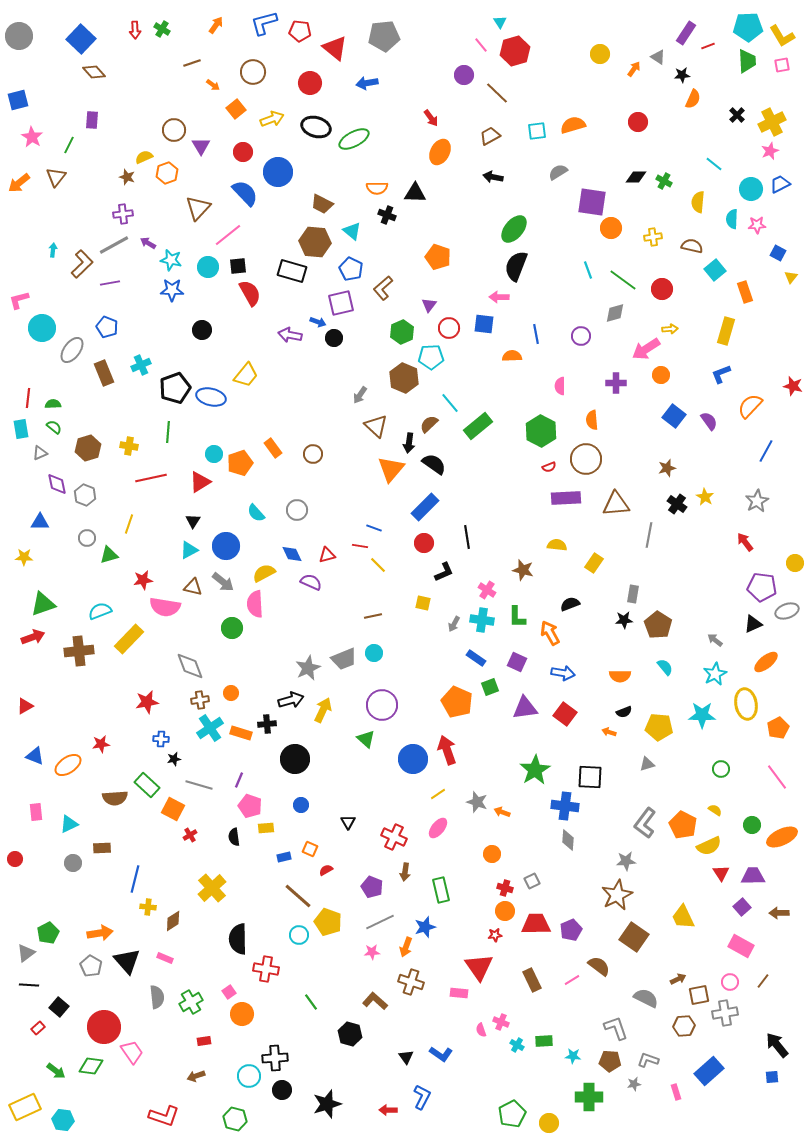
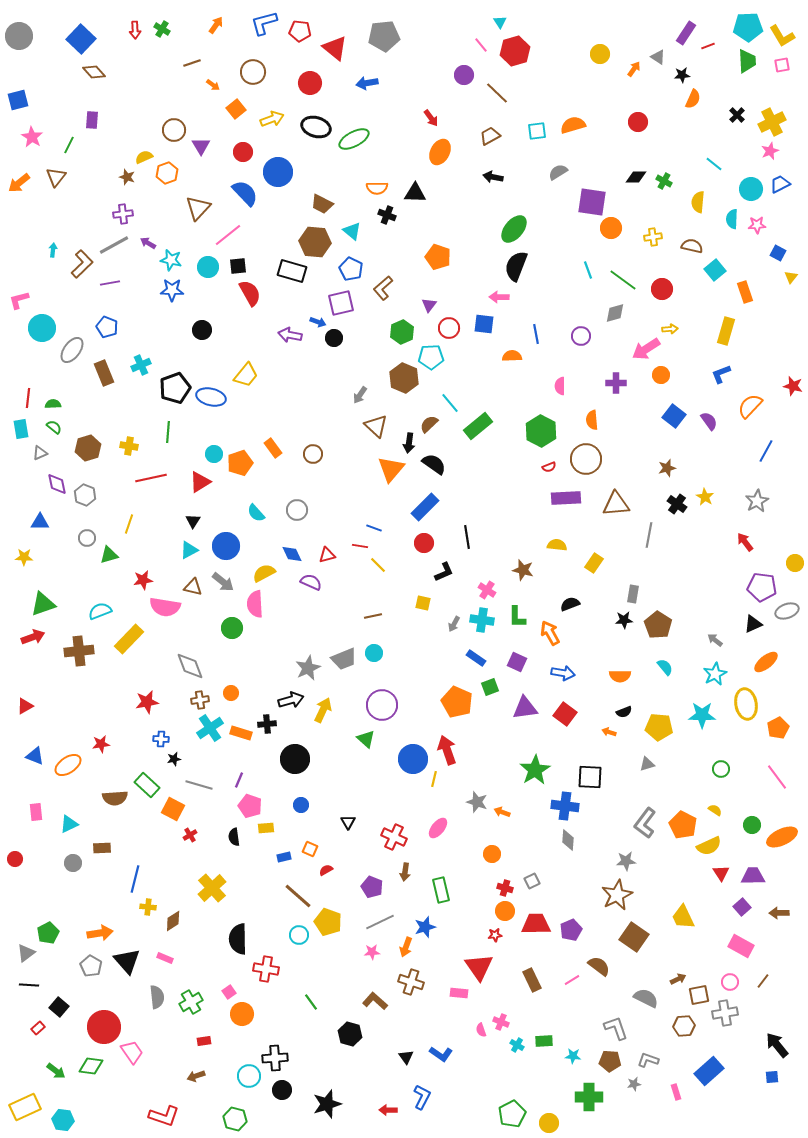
yellow line at (438, 794): moved 4 px left, 15 px up; rotated 42 degrees counterclockwise
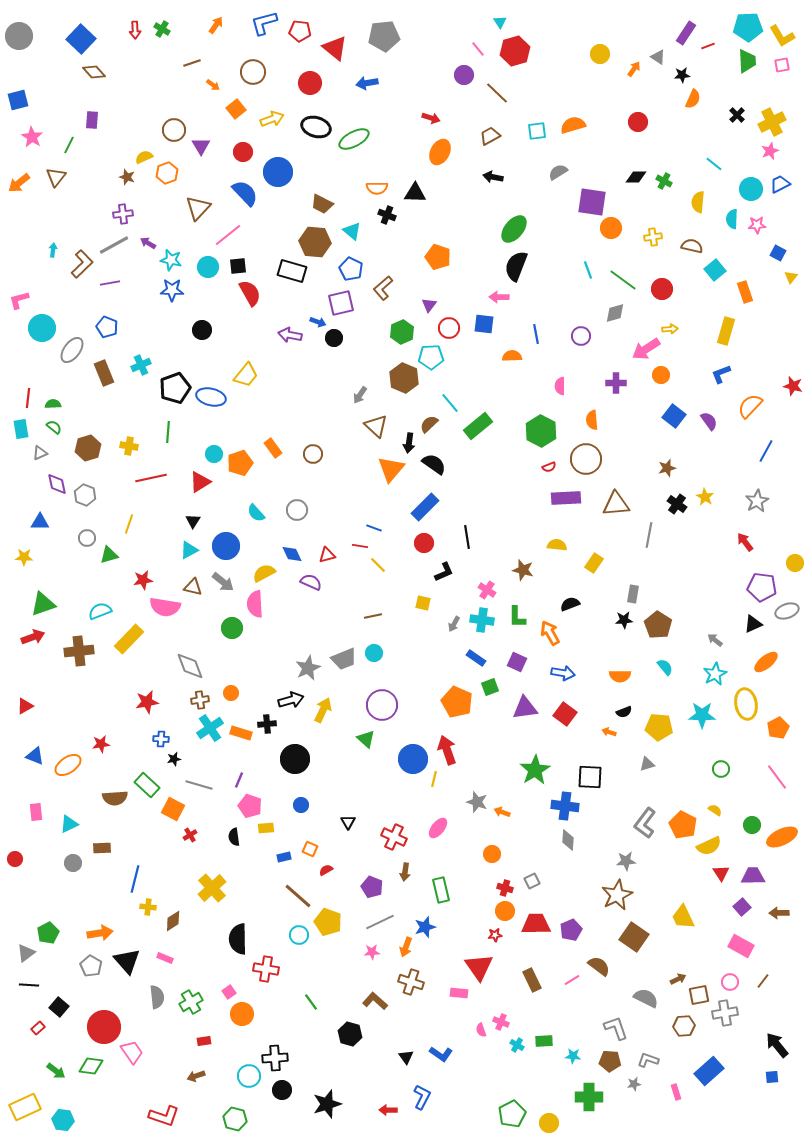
pink line at (481, 45): moved 3 px left, 4 px down
red arrow at (431, 118): rotated 36 degrees counterclockwise
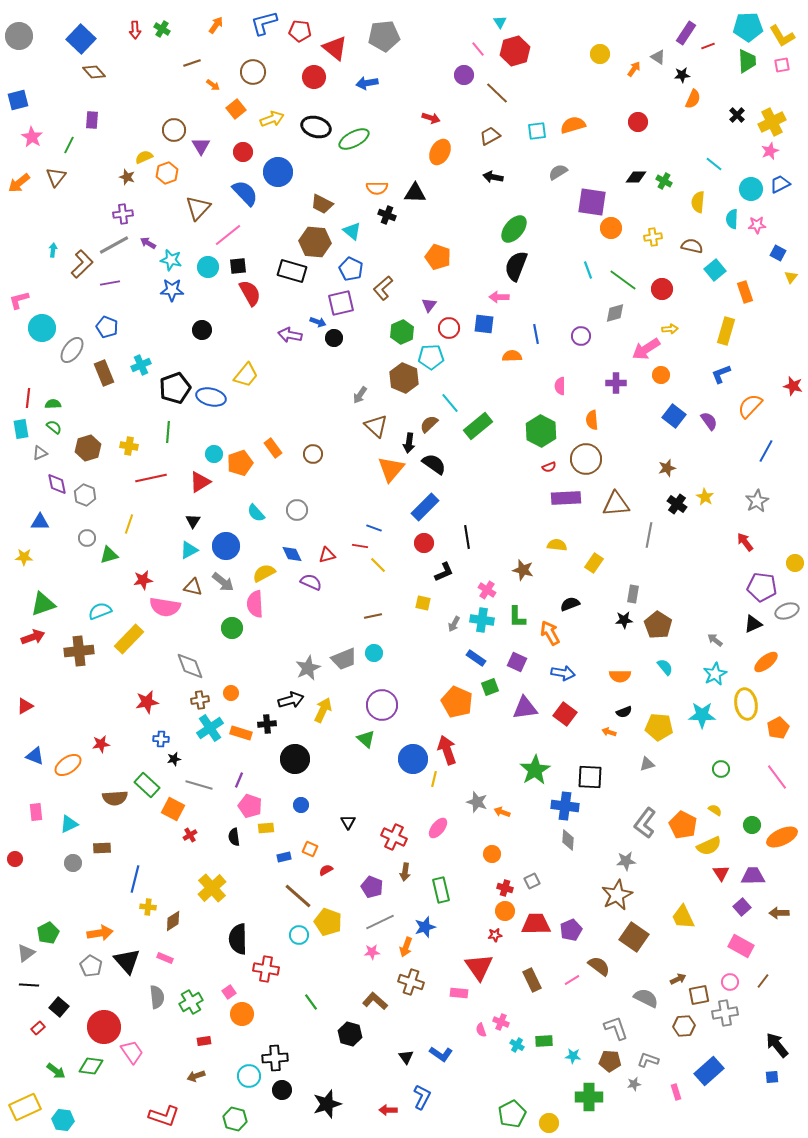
red circle at (310, 83): moved 4 px right, 6 px up
